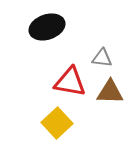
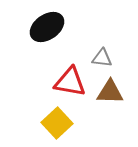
black ellipse: rotated 16 degrees counterclockwise
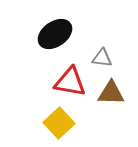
black ellipse: moved 8 px right, 7 px down
brown triangle: moved 1 px right, 1 px down
yellow square: moved 2 px right
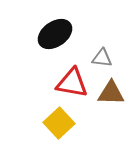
red triangle: moved 2 px right, 1 px down
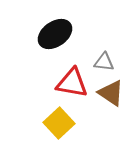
gray triangle: moved 2 px right, 4 px down
brown triangle: rotated 32 degrees clockwise
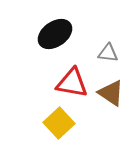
gray triangle: moved 4 px right, 9 px up
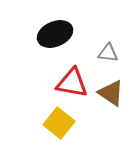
black ellipse: rotated 12 degrees clockwise
yellow square: rotated 8 degrees counterclockwise
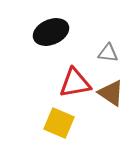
black ellipse: moved 4 px left, 2 px up
red triangle: moved 3 px right; rotated 20 degrees counterclockwise
yellow square: rotated 16 degrees counterclockwise
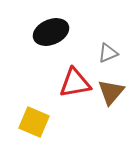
gray triangle: rotated 30 degrees counterclockwise
brown triangle: moved 1 px up; rotated 36 degrees clockwise
yellow square: moved 25 px left, 1 px up
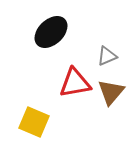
black ellipse: rotated 20 degrees counterclockwise
gray triangle: moved 1 px left, 3 px down
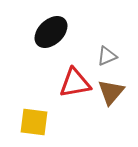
yellow square: rotated 16 degrees counterclockwise
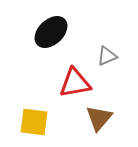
brown triangle: moved 12 px left, 26 px down
